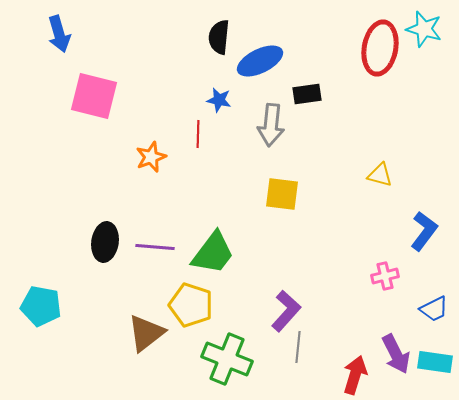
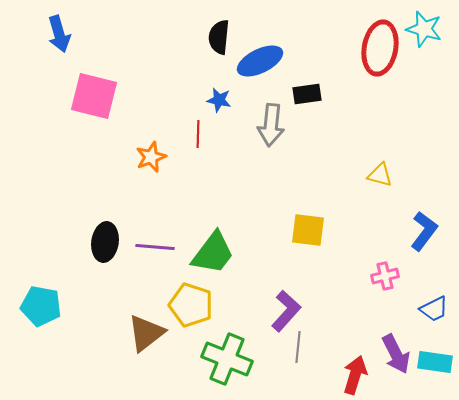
yellow square: moved 26 px right, 36 px down
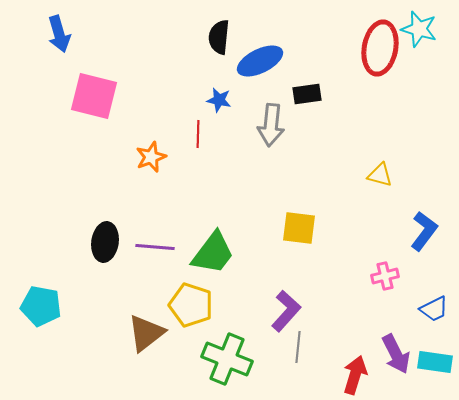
cyan star: moved 5 px left
yellow square: moved 9 px left, 2 px up
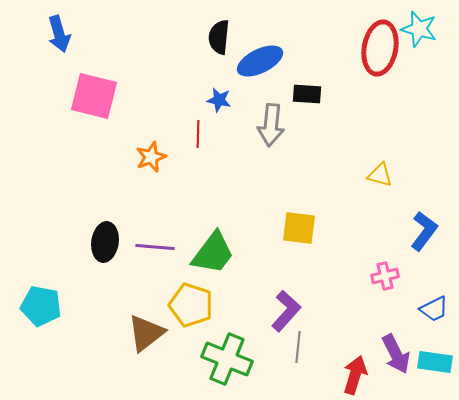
black rectangle: rotated 12 degrees clockwise
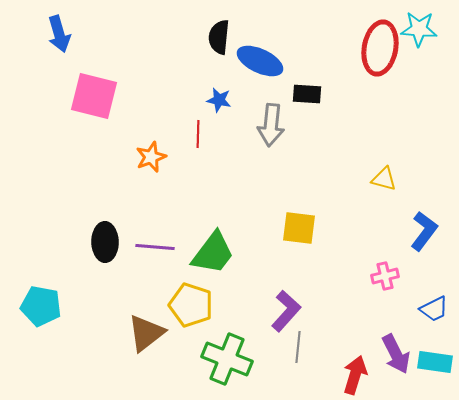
cyan star: rotated 12 degrees counterclockwise
blue ellipse: rotated 51 degrees clockwise
yellow triangle: moved 4 px right, 4 px down
black ellipse: rotated 9 degrees counterclockwise
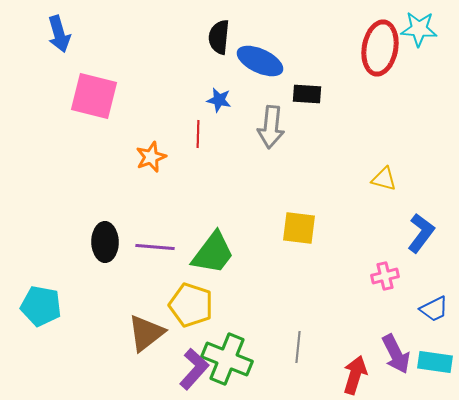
gray arrow: moved 2 px down
blue L-shape: moved 3 px left, 2 px down
purple L-shape: moved 92 px left, 58 px down
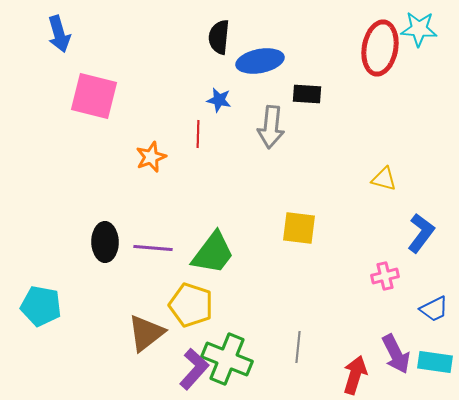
blue ellipse: rotated 36 degrees counterclockwise
purple line: moved 2 px left, 1 px down
